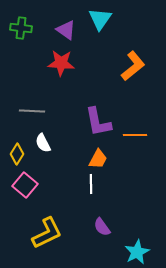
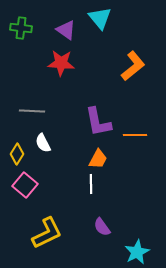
cyan triangle: moved 1 px up; rotated 15 degrees counterclockwise
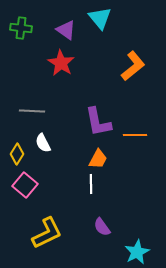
red star: rotated 28 degrees clockwise
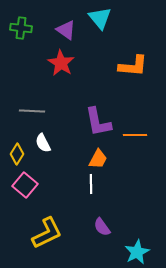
orange L-shape: rotated 44 degrees clockwise
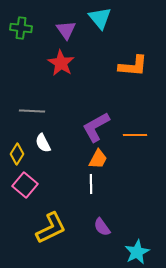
purple triangle: rotated 20 degrees clockwise
purple L-shape: moved 2 px left, 5 px down; rotated 72 degrees clockwise
yellow L-shape: moved 4 px right, 5 px up
